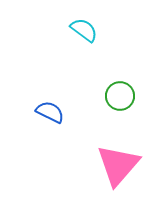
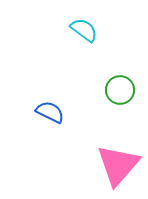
green circle: moved 6 px up
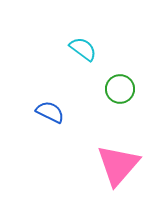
cyan semicircle: moved 1 px left, 19 px down
green circle: moved 1 px up
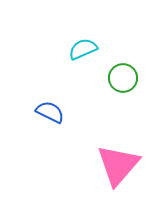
cyan semicircle: rotated 60 degrees counterclockwise
green circle: moved 3 px right, 11 px up
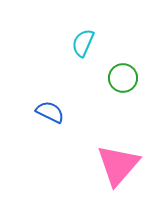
cyan semicircle: moved 6 px up; rotated 44 degrees counterclockwise
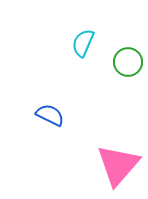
green circle: moved 5 px right, 16 px up
blue semicircle: moved 3 px down
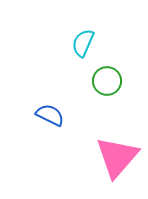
green circle: moved 21 px left, 19 px down
pink triangle: moved 1 px left, 8 px up
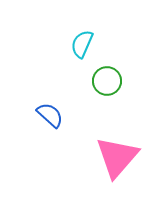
cyan semicircle: moved 1 px left, 1 px down
blue semicircle: rotated 16 degrees clockwise
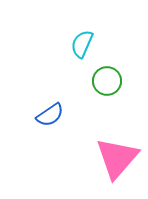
blue semicircle: rotated 104 degrees clockwise
pink triangle: moved 1 px down
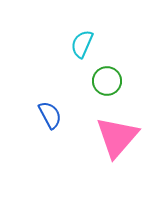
blue semicircle: rotated 84 degrees counterclockwise
pink triangle: moved 21 px up
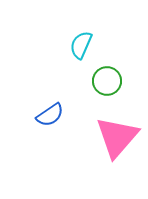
cyan semicircle: moved 1 px left, 1 px down
blue semicircle: rotated 84 degrees clockwise
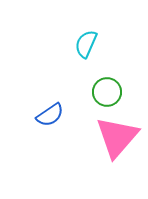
cyan semicircle: moved 5 px right, 1 px up
green circle: moved 11 px down
